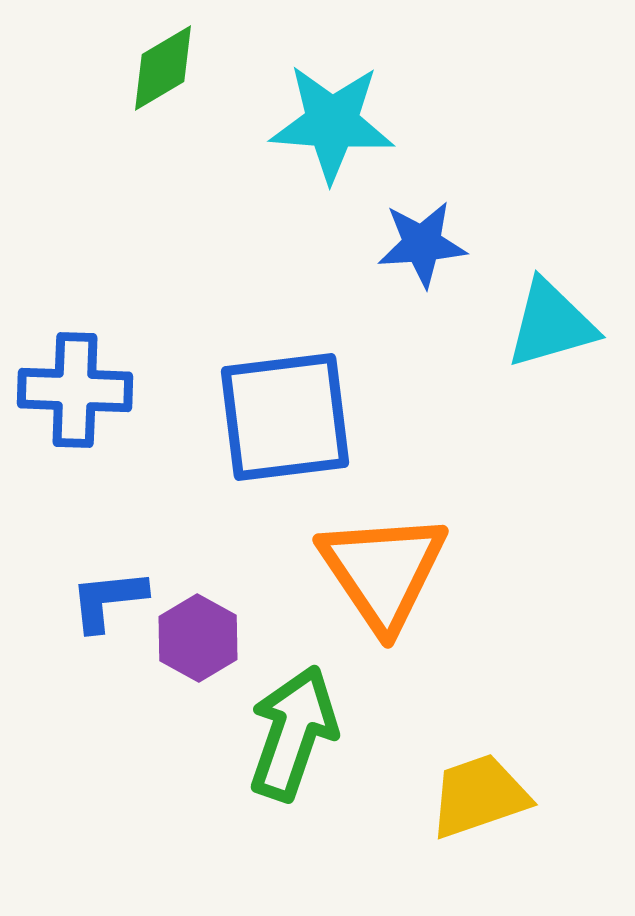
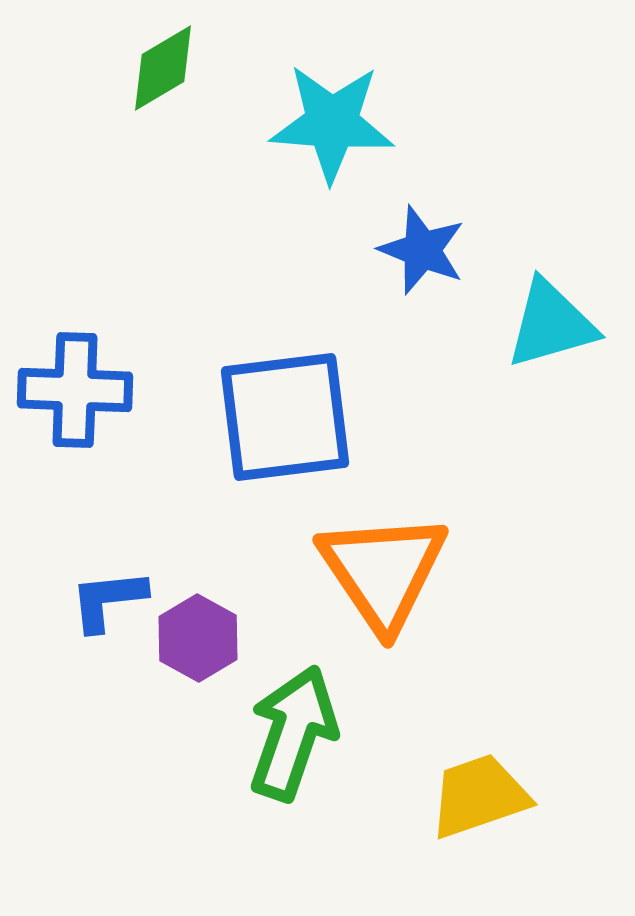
blue star: moved 6 px down; rotated 26 degrees clockwise
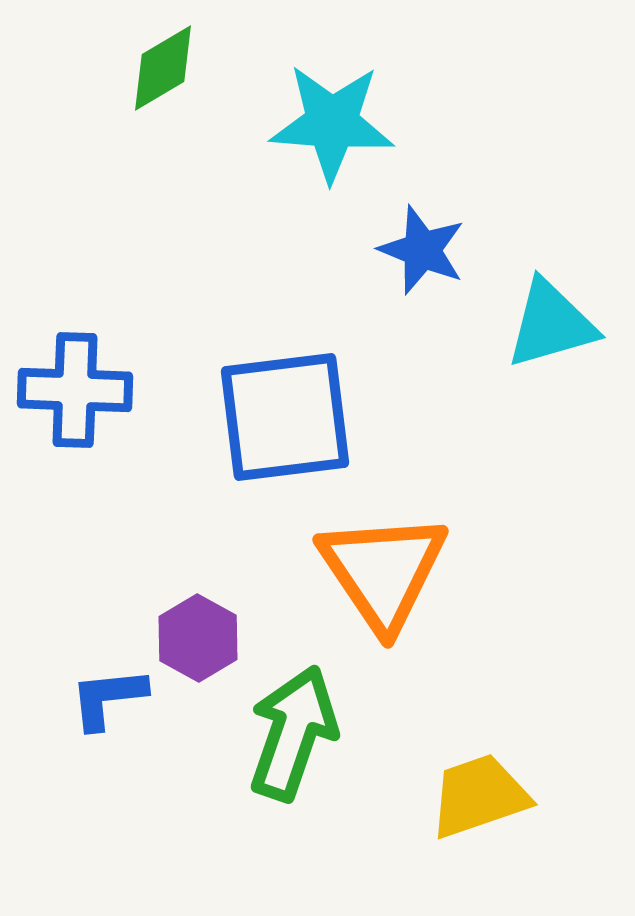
blue L-shape: moved 98 px down
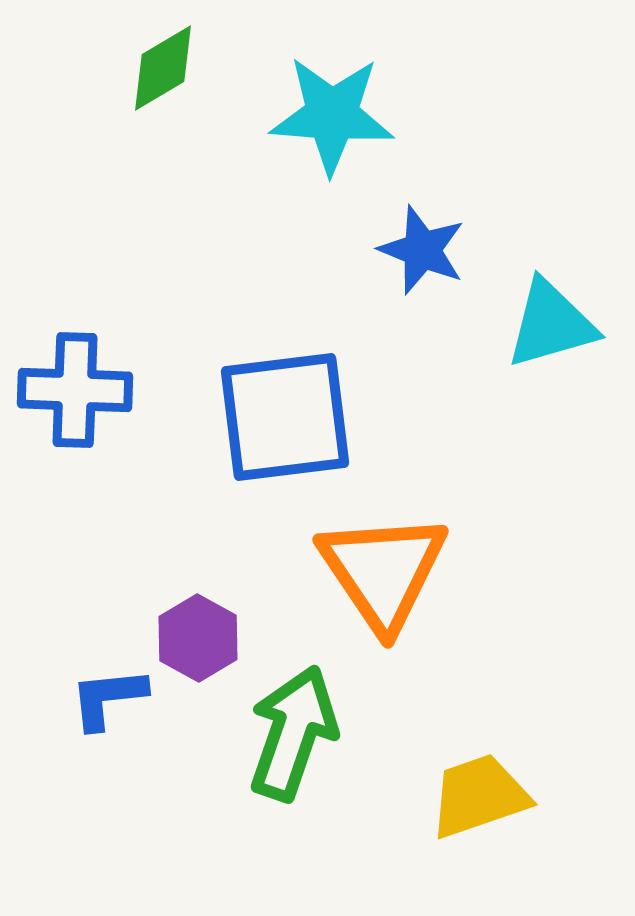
cyan star: moved 8 px up
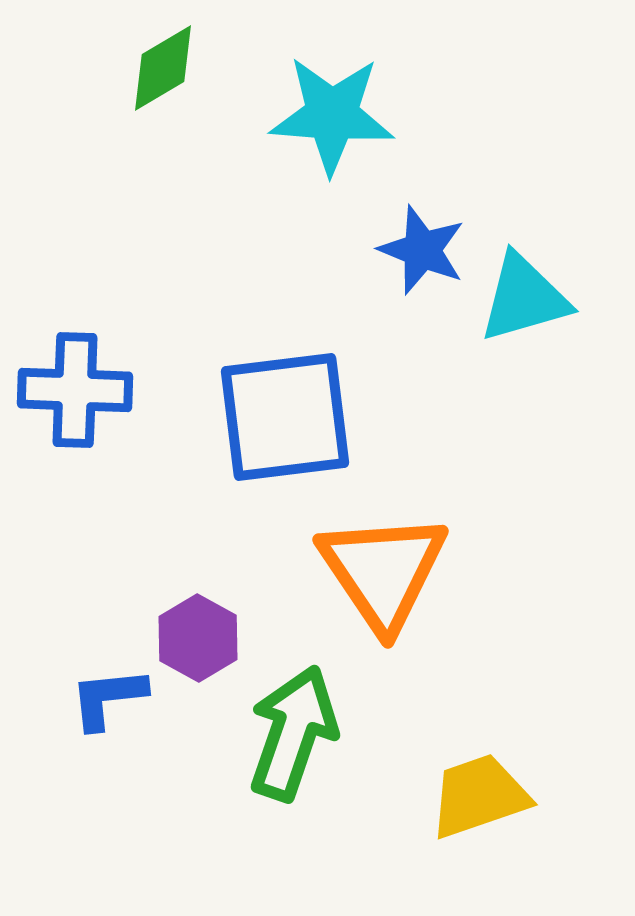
cyan triangle: moved 27 px left, 26 px up
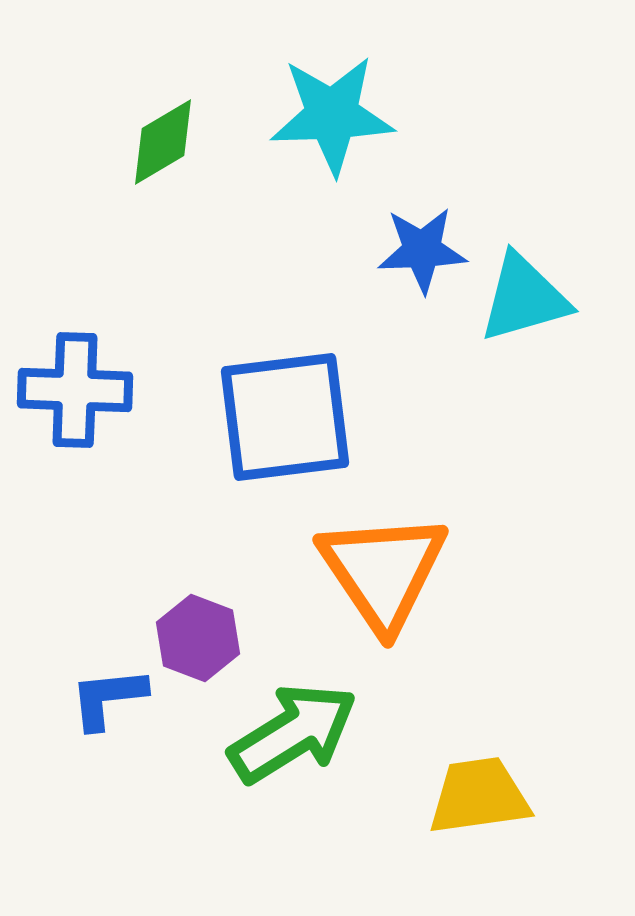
green diamond: moved 74 px down
cyan star: rotated 6 degrees counterclockwise
blue star: rotated 24 degrees counterclockwise
purple hexagon: rotated 8 degrees counterclockwise
green arrow: rotated 39 degrees clockwise
yellow trapezoid: rotated 11 degrees clockwise
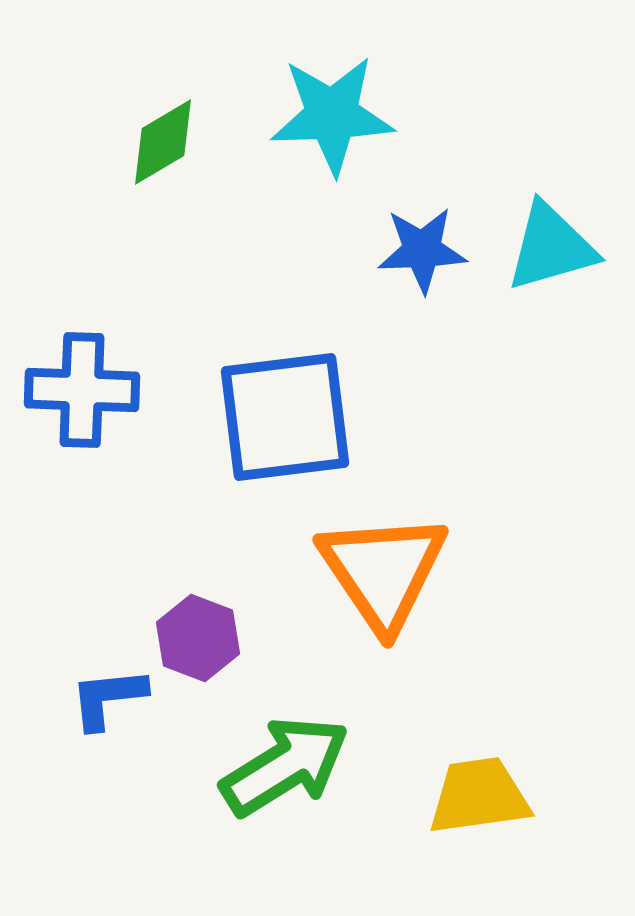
cyan triangle: moved 27 px right, 51 px up
blue cross: moved 7 px right
green arrow: moved 8 px left, 33 px down
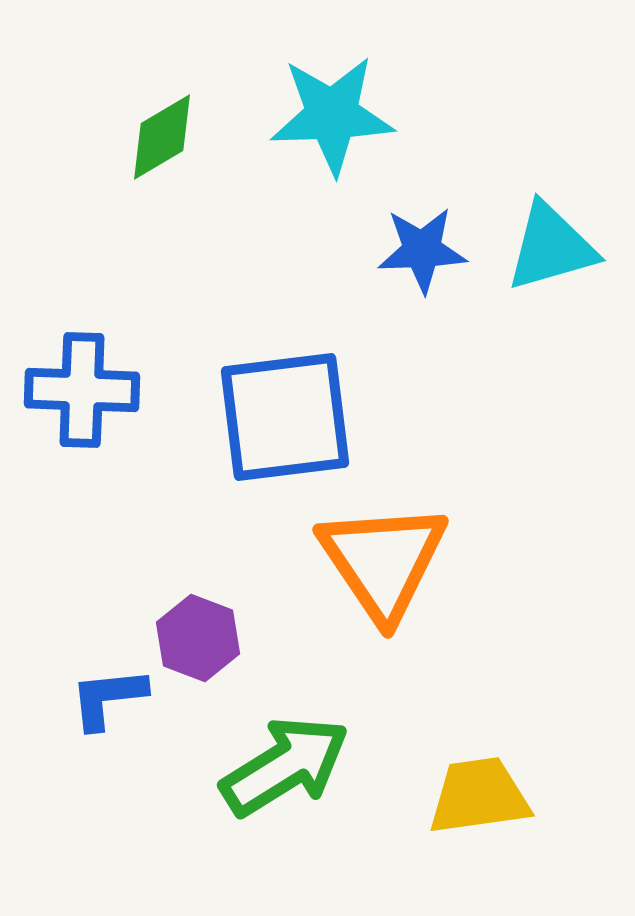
green diamond: moved 1 px left, 5 px up
orange triangle: moved 10 px up
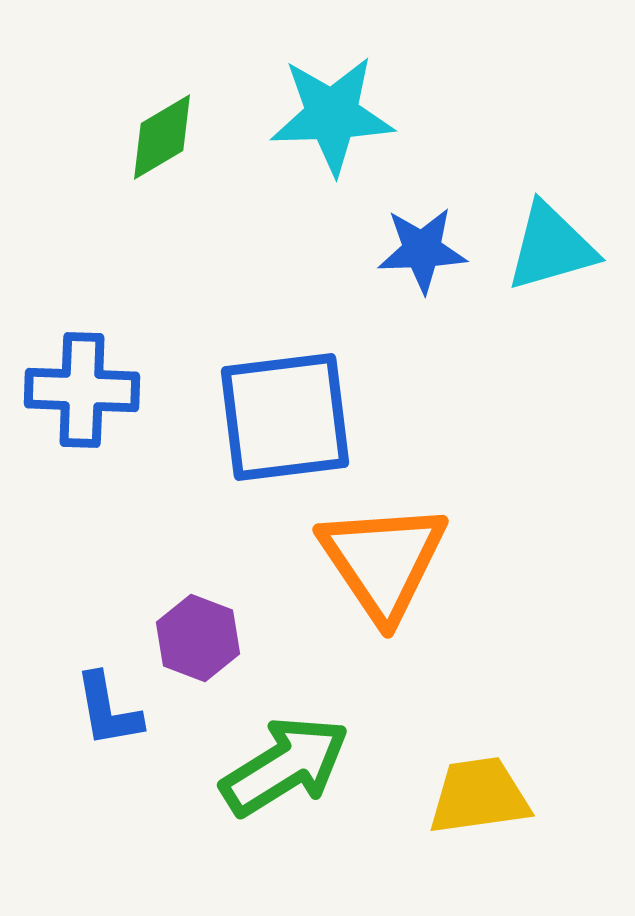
blue L-shape: moved 12 px down; rotated 94 degrees counterclockwise
